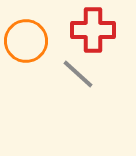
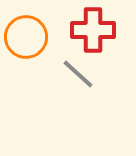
orange circle: moved 4 px up
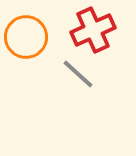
red cross: rotated 24 degrees counterclockwise
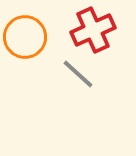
orange circle: moved 1 px left
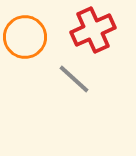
gray line: moved 4 px left, 5 px down
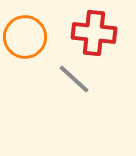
red cross: moved 1 px right, 3 px down; rotated 30 degrees clockwise
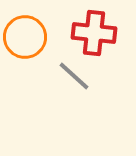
gray line: moved 3 px up
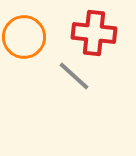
orange circle: moved 1 px left
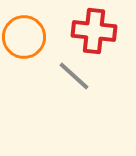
red cross: moved 2 px up
